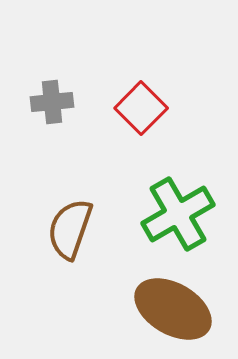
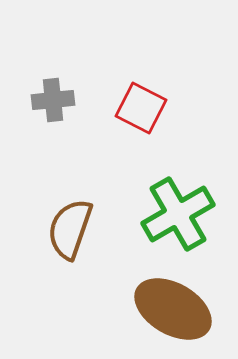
gray cross: moved 1 px right, 2 px up
red square: rotated 18 degrees counterclockwise
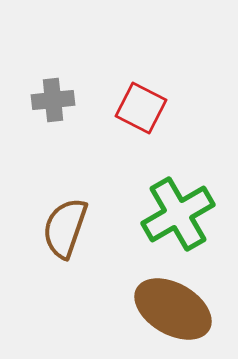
brown semicircle: moved 5 px left, 1 px up
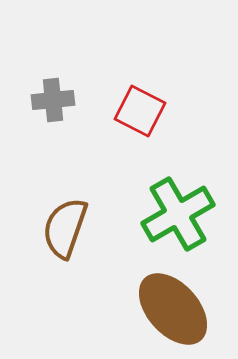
red square: moved 1 px left, 3 px down
brown ellipse: rotated 18 degrees clockwise
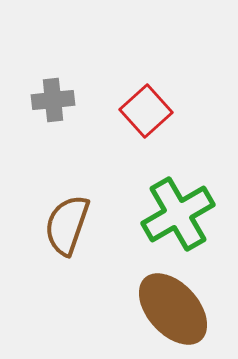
red square: moved 6 px right; rotated 21 degrees clockwise
brown semicircle: moved 2 px right, 3 px up
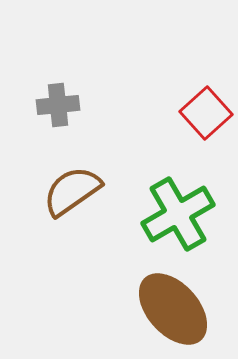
gray cross: moved 5 px right, 5 px down
red square: moved 60 px right, 2 px down
brown semicircle: moved 5 px right, 34 px up; rotated 36 degrees clockwise
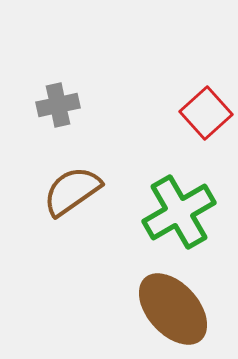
gray cross: rotated 6 degrees counterclockwise
green cross: moved 1 px right, 2 px up
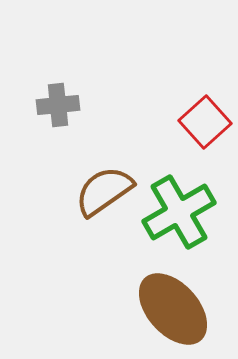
gray cross: rotated 6 degrees clockwise
red square: moved 1 px left, 9 px down
brown semicircle: moved 32 px right
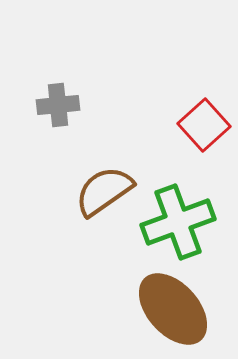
red square: moved 1 px left, 3 px down
green cross: moved 1 px left, 10 px down; rotated 10 degrees clockwise
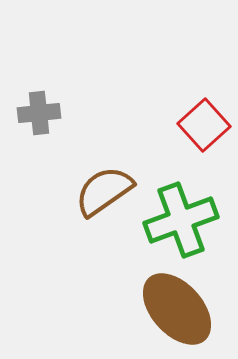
gray cross: moved 19 px left, 8 px down
green cross: moved 3 px right, 2 px up
brown ellipse: moved 4 px right
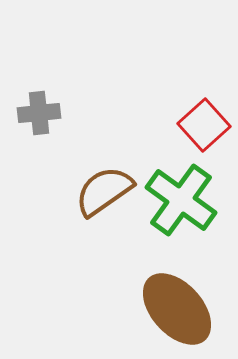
green cross: moved 20 px up; rotated 34 degrees counterclockwise
